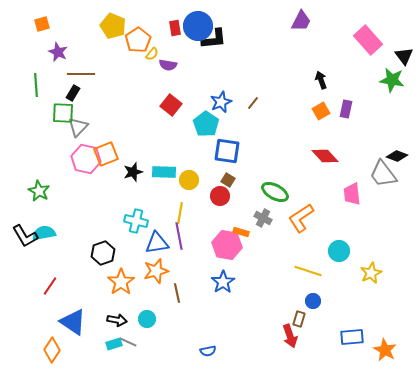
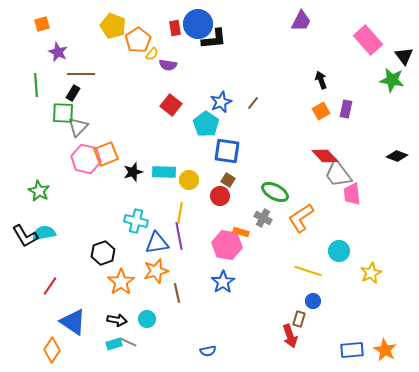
blue circle at (198, 26): moved 2 px up
gray trapezoid at (383, 174): moved 45 px left
blue rectangle at (352, 337): moved 13 px down
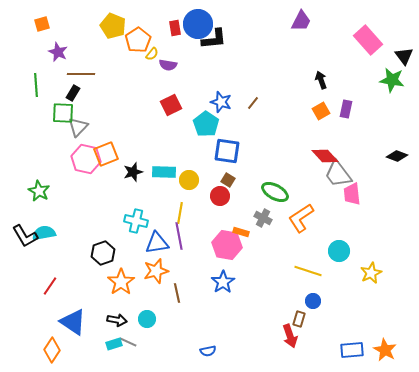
blue star at (221, 102): rotated 30 degrees counterclockwise
red square at (171, 105): rotated 25 degrees clockwise
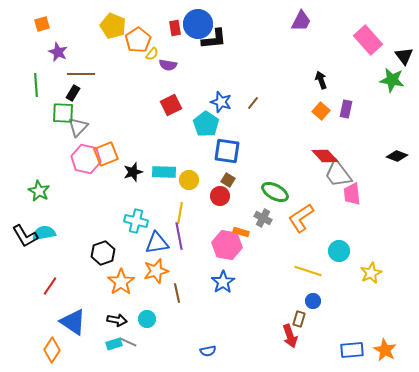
orange square at (321, 111): rotated 18 degrees counterclockwise
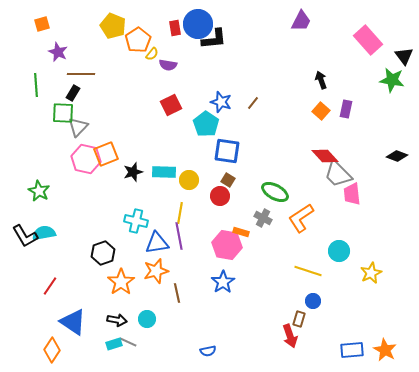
gray trapezoid at (338, 174): rotated 8 degrees counterclockwise
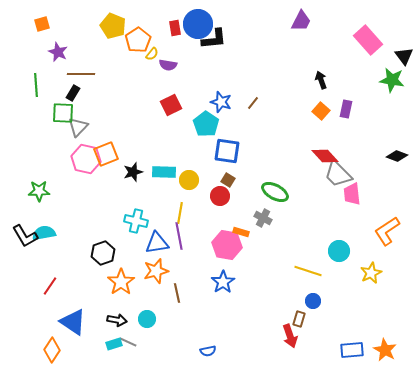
green star at (39, 191): rotated 30 degrees counterclockwise
orange L-shape at (301, 218): moved 86 px right, 13 px down
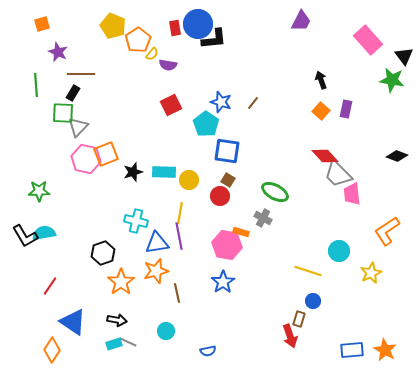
cyan circle at (147, 319): moved 19 px right, 12 px down
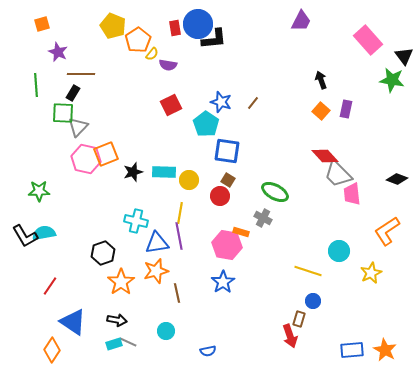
black diamond at (397, 156): moved 23 px down
